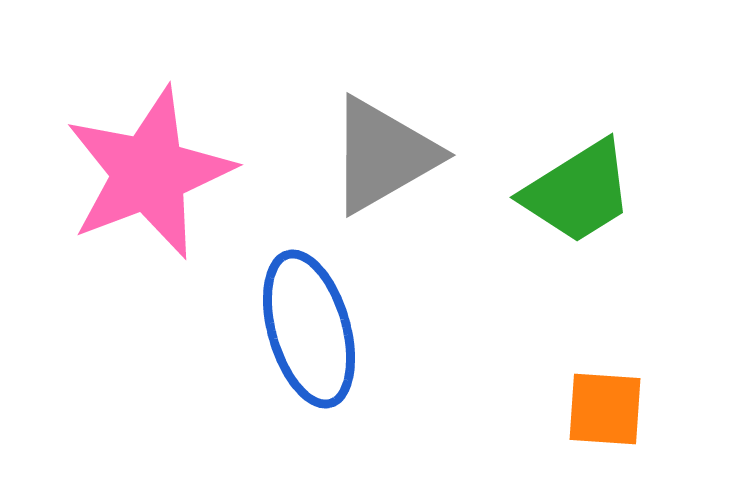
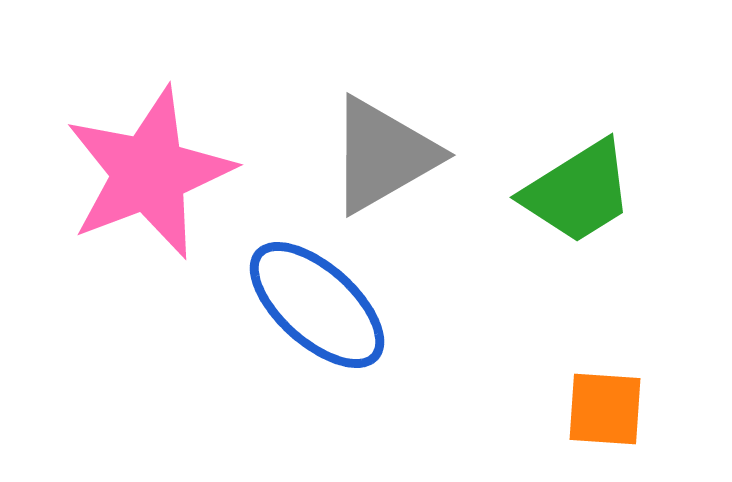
blue ellipse: moved 8 px right, 24 px up; rotated 32 degrees counterclockwise
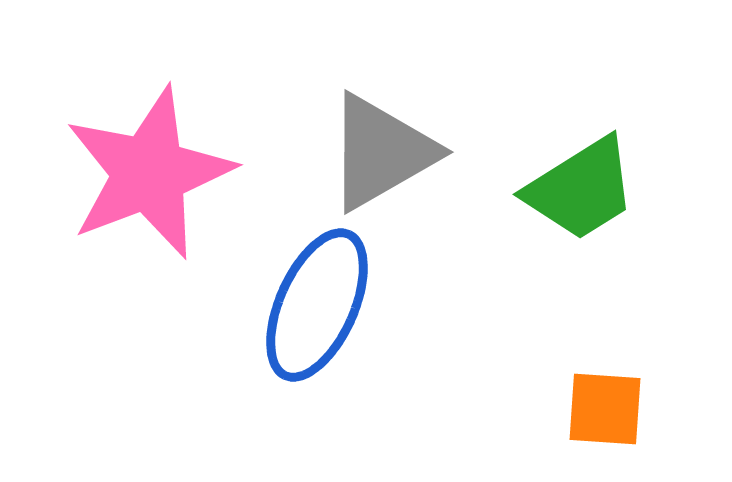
gray triangle: moved 2 px left, 3 px up
green trapezoid: moved 3 px right, 3 px up
blue ellipse: rotated 72 degrees clockwise
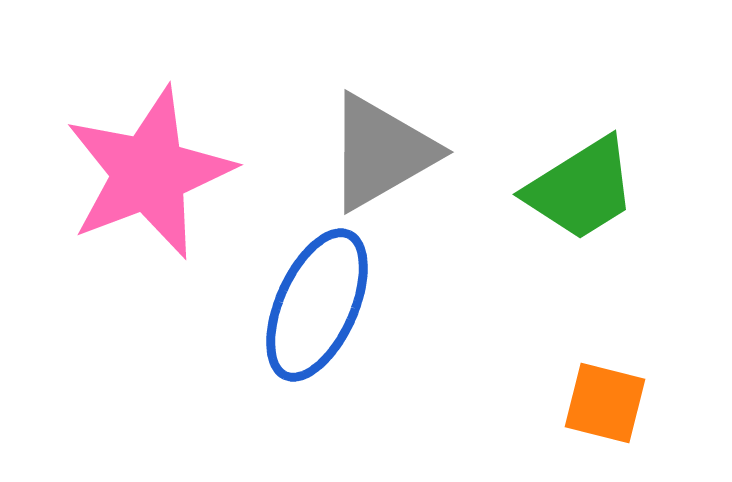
orange square: moved 6 px up; rotated 10 degrees clockwise
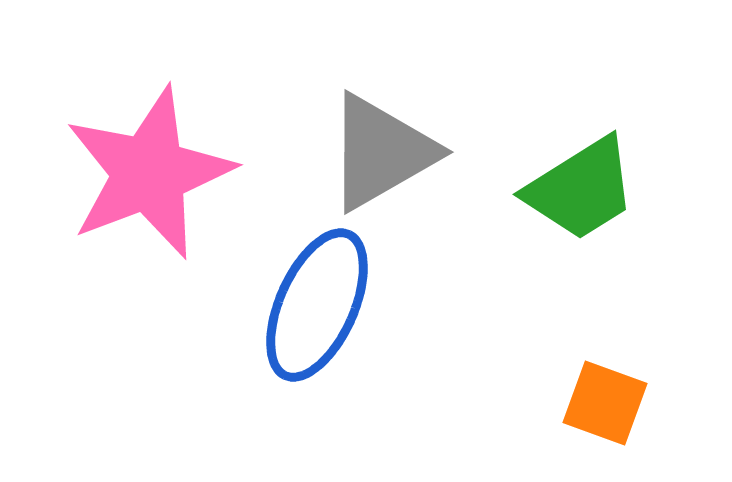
orange square: rotated 6 degrees clockwise
